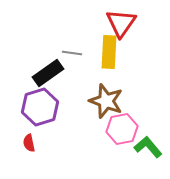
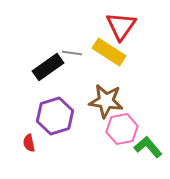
red triangle: moved 3 px down
yellow rectangle: rotated 60 degrees counterclockwise
black rectangle: moved 6 px up
brown star: rotated 12 degrees counterclockwise
purple hexagon: moved 15 px right, 9 px down
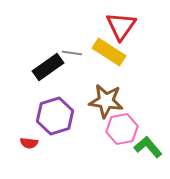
red semicircle: rotated 72 degrees counterclockwise
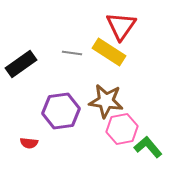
black rectangle: moved 27 px left, 3 px up
purple hexagon: moved 6 px right, 5 px up; rotated 9 degrees clockwise
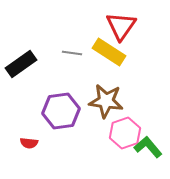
pink hexagon: moved 3 px right, 4 px down; rotated 8 degrees counterclockwise
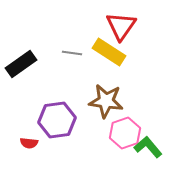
purple hexagon: moved 4 px left, 9 px down
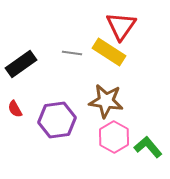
pink hexagon: moved 11 px left, 4 px down; rotated 12 degrees counterclockwise
red semicircle: moved 14 px left, 34 px up; rotated 54 degrees clockwise
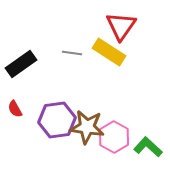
brown star: moved 19 px left, 26 px down
green L-shape: rotated 8 degrees counterclockwise
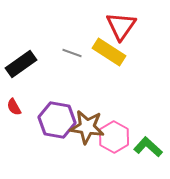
gray line: rotated 12 degrees clockwise
red semicircle: moved 1 px left, 2 px up
purple hexagon: rotated 18 degrees clockwise
